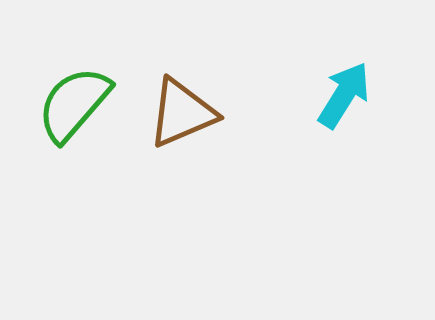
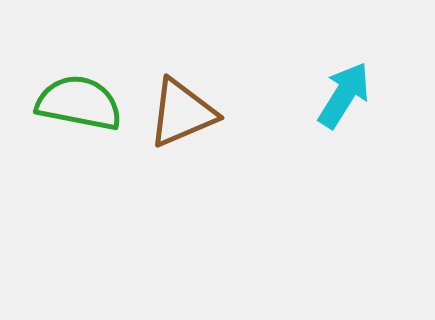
green semicircle: moved 5 px right, 1 px up; rotated 60 degrees clockwise
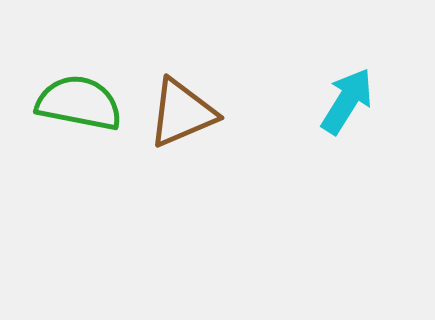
cyan arrow: moved 3 px right, 6 px down
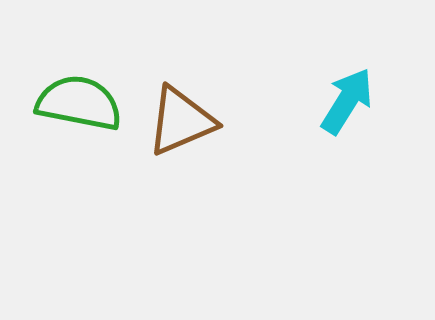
brown triangle: moved 1 px left, 8 px down
